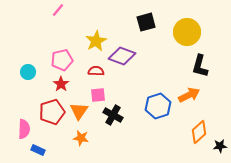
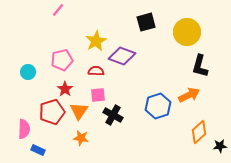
red star: moved 4 px right, 5 px down
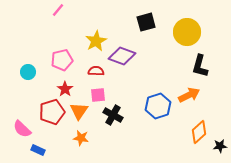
pink semicircle: moved 2 px left; rotated 132 degrees clockwise
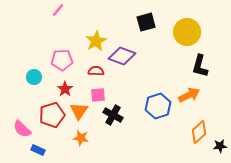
pink pentagon: rotated 10 degrees clockwise
cyan circle: moved 6 px right, 5 px down
red pentagon: moved 3 px down
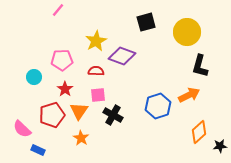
orange star: rotated 21 degrees clockwise
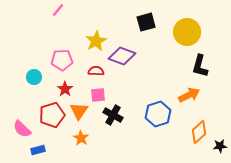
blue hexagon: moved 8 px down
blue rectangle: rotated 40 degrees counterclockwise
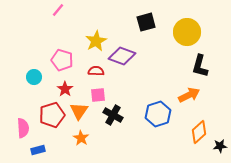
pink pentagon: rotated 20 degrees clockwise
pink semicircle: moved 1 px right, 1 px up; rotated 138 degrees counterclockwise
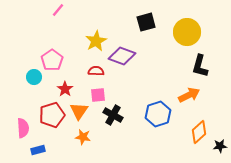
pink pentagon: moved 10 px left; rotated 20 degrees clockwise
orange star: moved 2 px right, 1 px up; rotated 21 degrees counterclockwise
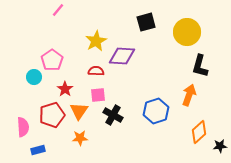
purple diamond: rotated 16 degrees counterclockwise
orange arrow: rotated 45 degrees counterclockwise
blue hexagon: moved 2 px left, 3 px up
pink semicircle: moved 1 px up
orange star: moved 3 px left, 1 px down; rotated 14 degrees counterclockwise
